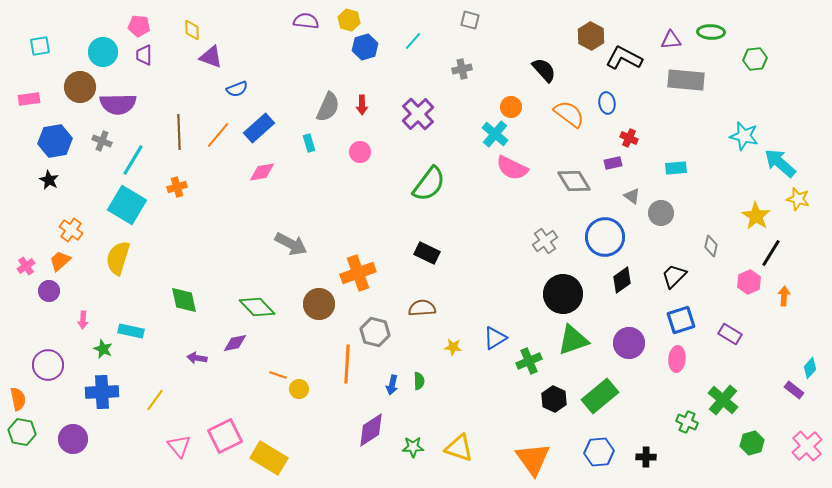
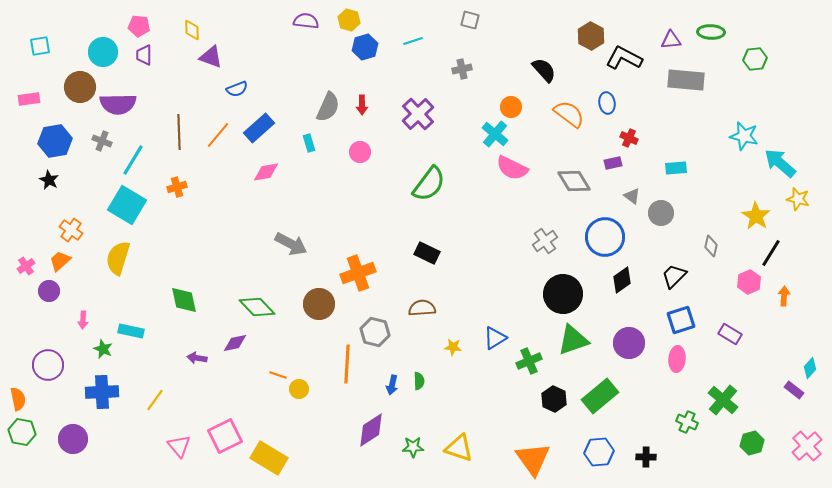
cyan line at (413, 41): rotated 30 degrees clockwise
pink diamond at (262, 172): moved 4 px right
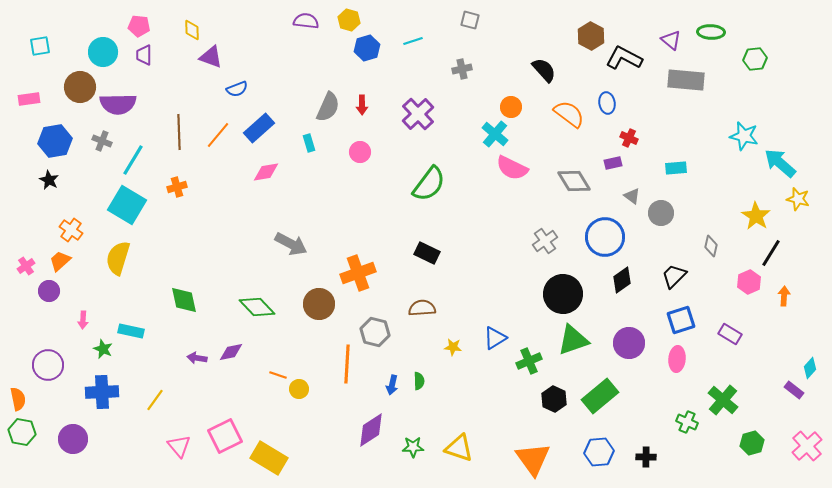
purple triangle at (671, 40): rotated 45 degrees clockwise
blue hexagon at (365, 47): moved 2 px right, 1 px down
purple diamond at (235, 343): moved 4 px left, 9 px down
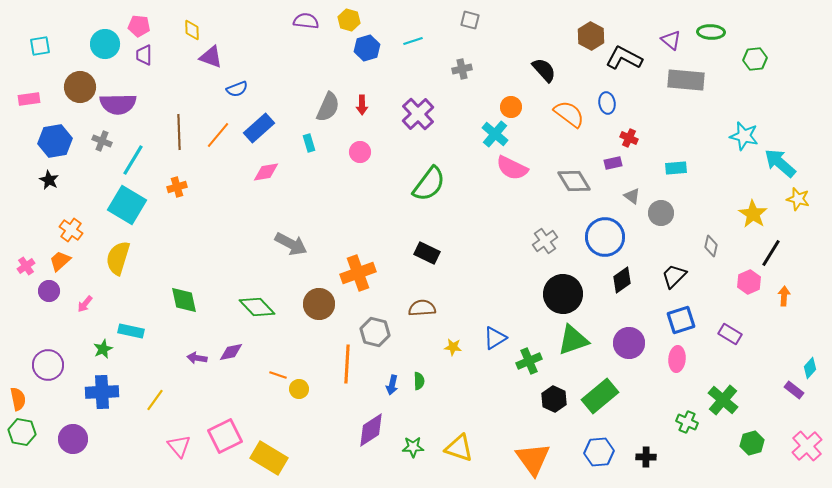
cyan circle at (103, 52): moved 2 px right, 8 px up
yellow star at (756, 216): moved 3 px left, 2 px up
pink arrow at (83, 320): moved 2 px right, 16 px up; rotated 36 degrees clockwise
green star at (103, 349): rotated 24 degrees clockwise
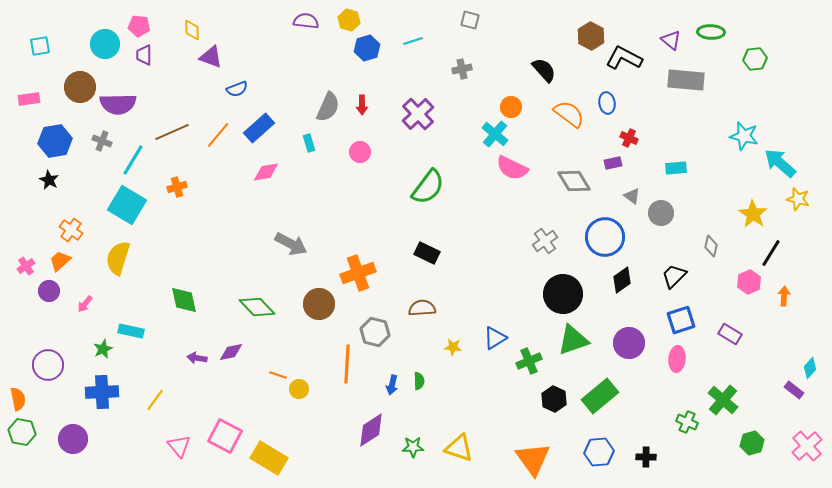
brown line at (179, 132): moved 7 px left; rotated 68 degrees clockwise
green semicircle at (429, 184): moved 1 px left, 3 px down
pink square at (225, 436): rotated 36 degrees counterclockwise
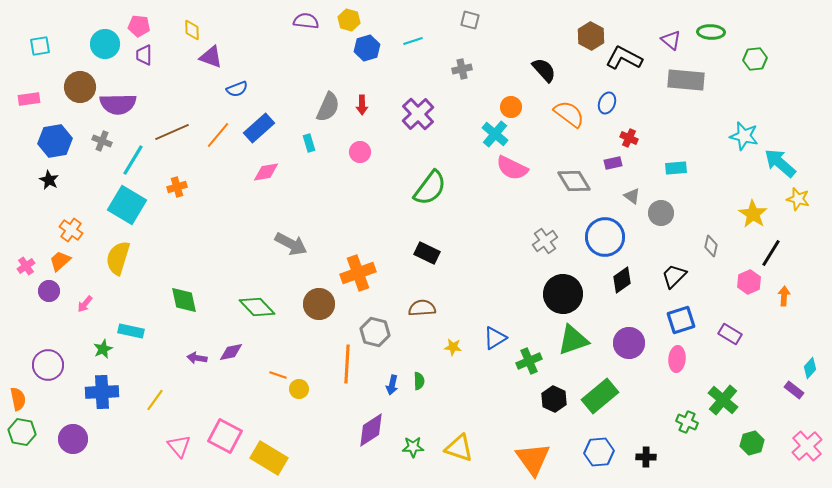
blue ellipse at (607, 103): rotated 30 degrees clockwise
green semicircle at (428, 187): moved 2 px right, 1 px down
